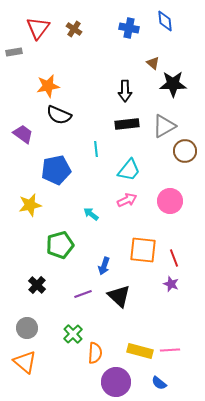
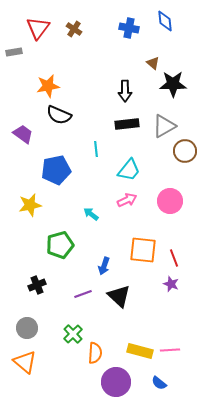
black cross: rotated 24 degrees clockwise
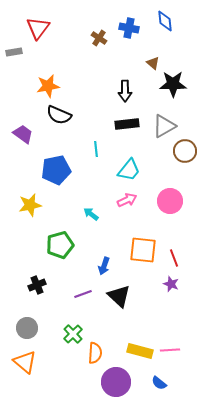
brown cross: moved 25 px right, 9 px down
